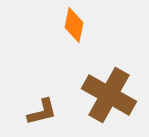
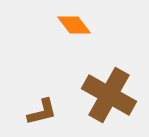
orange diamond: rotated 48 degrees counterclockwise
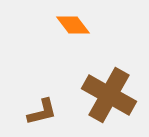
orange diamond: moved 1 px left
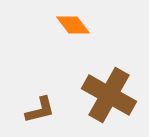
brown L-shape: moved 2 px left, 2 px up
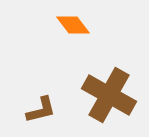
brown L-shape: moved 1 px right
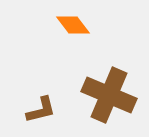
brown cross: rotated 6 degrees counterclockwise
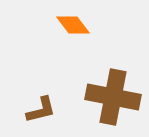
brown cross: moved 4 px right, 2 px down; rotated 12 degrees counterclockwise
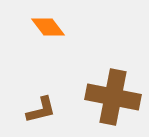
orange diamond: moved 25 px left, 2 px down
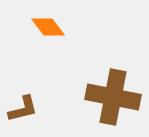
brown L-shape: moved 18 px left, 1 px up
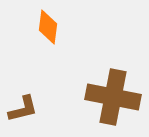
orange diamond: rotated 44 degrees clockwise
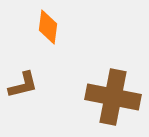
brown L-shape: moved 24 px up
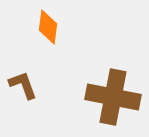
brown L-shape: rotated 96 degrees counterclockwise
